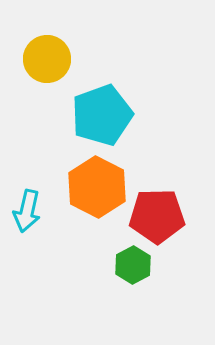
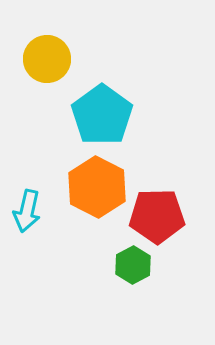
cyan pentagon: rotated 16 degrees counterclockwise
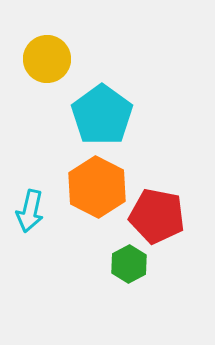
cyan arrow: moved 3 px right
red pentagon: rotated 12 degrees clockwise
green hexagon: moved 4 px left, 1 px up
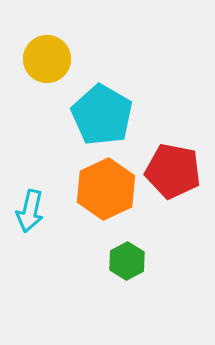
cyan pentagon: rotated 6 degrees counterclockwise
orange hexagon: moved 9 px right, 2 px down; rotated 8 degrees clockwise
red pentagon: moved 16 px right, 45 px up
green hexagon: moved 2 px left, 3 px up
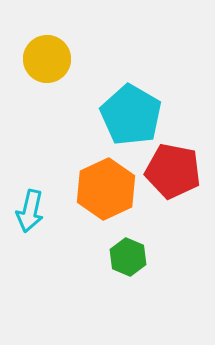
cyan pentagon: moved 29 px right
green hexagon: moved 1 px right, 4 px up; rotated 9 degrees counterclockwise
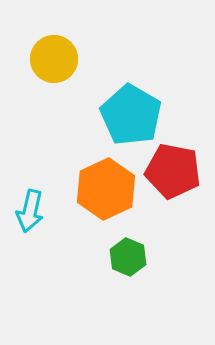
yellow circle: moved 7 px right
